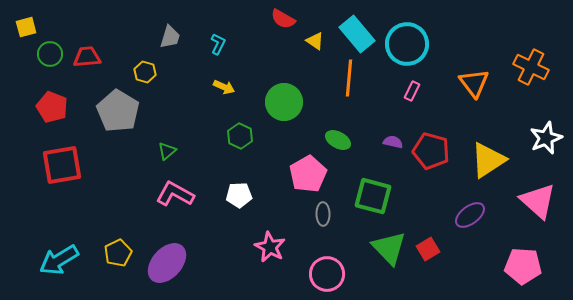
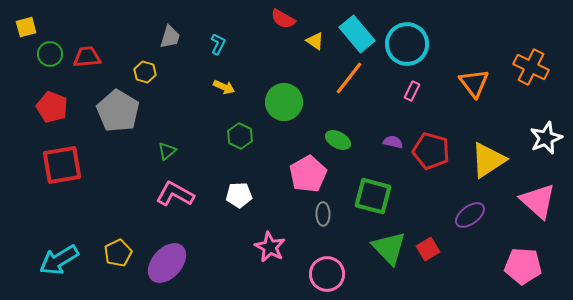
orange line at (349, 78): rotated 33 degrees clockwise
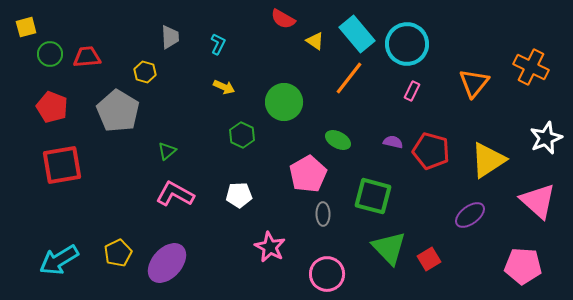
gray trapezoid at (170, 37): rotated 20 degrees counterclockwise
orange triangle at (474, 83): rotated 16 degrees clockwise
green hexagon at (240, 136): moved 2 px right, 1 px up
red square at (428, 249): moved 1 px right, 10 px down
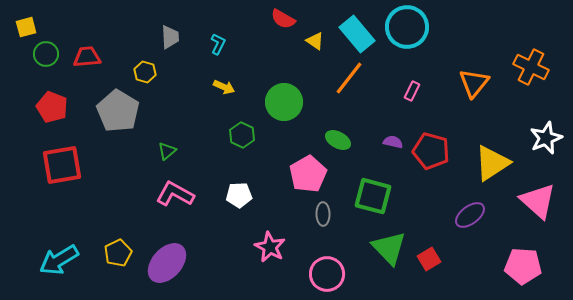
cyan circle at (407, 44): moved 17 px up
green circle at (50, 54): moved 4 px left
yellow triangle at (488, 160): moved 4 px right, 3 px down
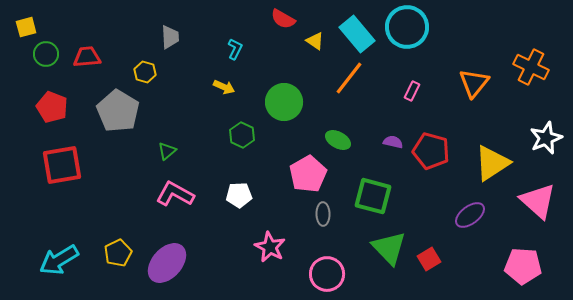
cyan L-shape at (218, 44): moved 17 px right, 5 px down
